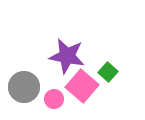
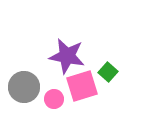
pink square: rotated 32 degrees clockwise
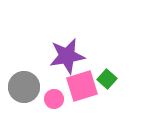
purple star: rotated 21 degrees counterclockwise
green square: moved 1 px left, 7 px down
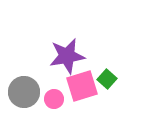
gray circle: moved 5 px down
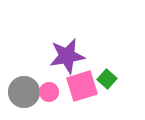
pink circle: moved 5 px left, 7 px up
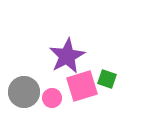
purple star: rotated 18 degrees counterclockwise
green square: rotated 24 degrees counterclockwise
pink circle: moved 3 px right, 6 px down
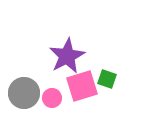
gray circle: moved 1 px down
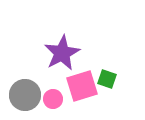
purple star: moved 5 px left, 3 px up
gray circle: moved 1 px right, 2 px down
pink circle: moved 1 px right, 1 px down
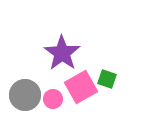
purple star: rotated 9 degrees counterclockwise
pink square: moved 1 px left, 1 px down; rotated 12 degrees counterclockwise
